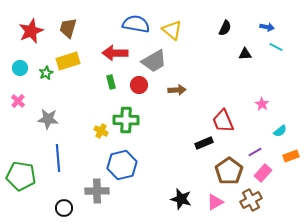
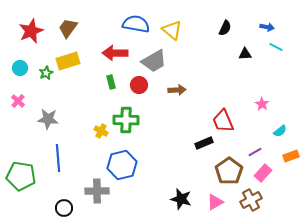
brown trapezoid: rotated 20 degrees clockwise
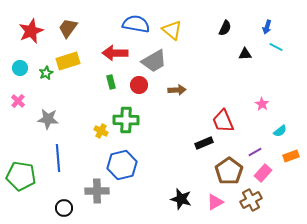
blue arrow: rotated 96 degrees clockwise
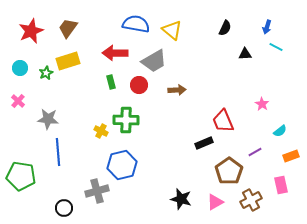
blue line: moved 6 px up
pink rectangle: moved 18 px right, 12 px down; rotated 54 degrees counterclockwise
gray cross: rotated 15 degrees counterclockwise
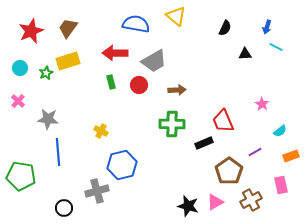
yellow triangle: moved 4 px right, 14 px up
green cross: moved 46 px right, 4 px down
black star: moved 7 px right, 7 px down
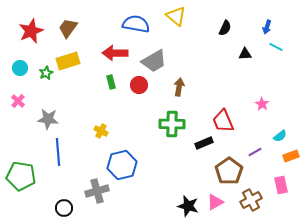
brown arrow: moved 2 px right, 3 px up; rotated 78 degrees counterclockwise
cyan semicircle: moved 5 px down
